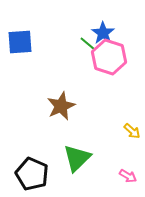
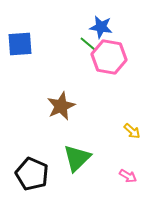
blue star: moved 2 px left, 6 px up; rotated 25 degrees counterclockwise
blue square: moved 2 px down
pink hexagon: rotated 8 degrees counterclockwise
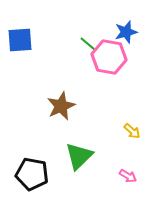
blue star: moved 25 px right, 5 px down; rotated 25 degrees counterclockwise
blue square: moved 4 px up
green triangle: moved 2 px right, 2 px up
black pentagon: rotated 12 degrees counterclockwise
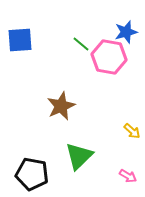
green line: moved 7 px left
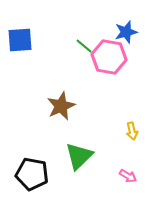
green line: moved 3 px right, 2 px down
yellow arrow: rotated 36 degrees clockwise
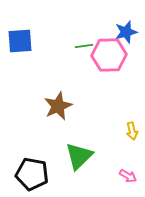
blue square: moved 1 px down
green line: rotated 48 degrees counterclockwise
pink hexagon: moved 2 px up; rotated 12 degrees counterclockwise
brown star: moved 3 px left
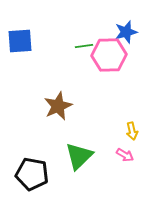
pink arrow: moved 3 px left, 21 px up
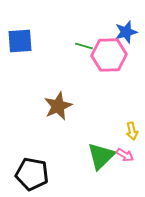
green line: rotated 24 degrees clockwise
green triangle: moved 22 px right
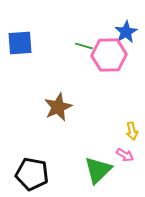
blue star: rotated 15 degrees counterclockwise
blue square: moved 2 px down
brown star: moved 1 px down
green triangle: moved 3 px left, 14 px down
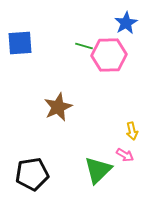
blue star: moved 9 px up
black pentagon: rotated 20 degrees counterclockwise
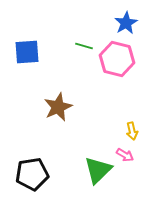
blue square: moved 7 px right, 9 px down
pink hexagon: moved 8 px right, 4 px down; rotated 16 degrees clockwise
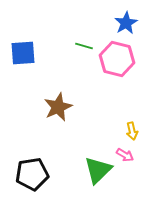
blue square: moved 4 px left, 1 px down
